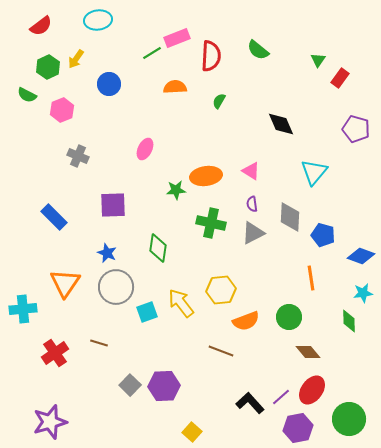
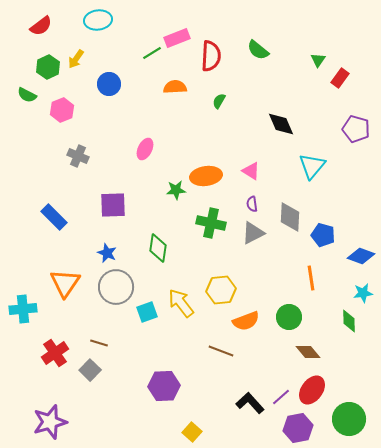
cyan triangle at (314, 172): moved 2 px left, 6 px up
gray square at (130, 385): moved 40 px left, 15 px up
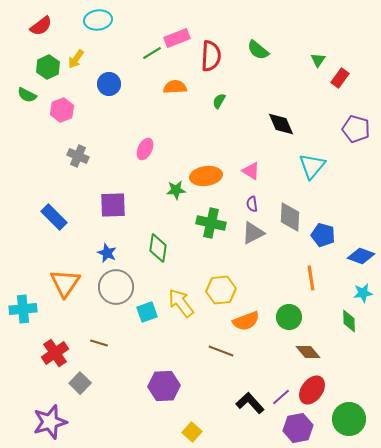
gray square at (90, 370): moved 10 px left, 13 px down
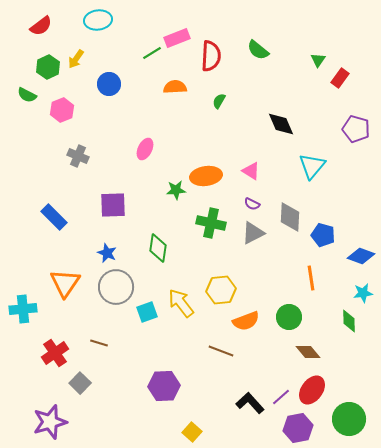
purple semicircle at (252, 204): rotated 56 degrees counterclockwise
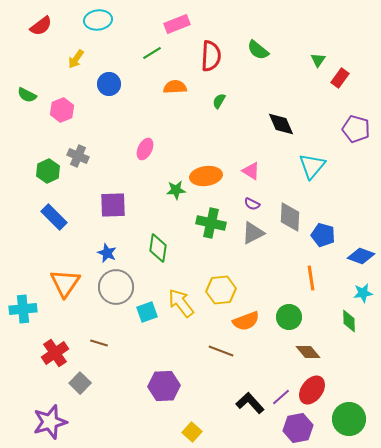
pink rectangle at (177, 38): moved 14 px up
green hexagon at (48, 67): moved 104 px down
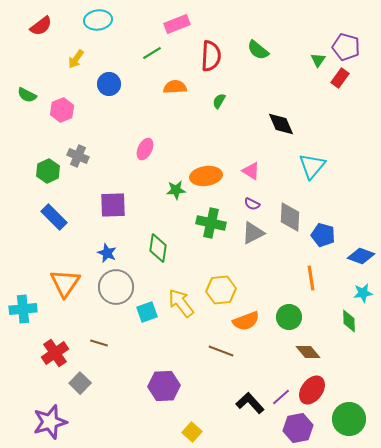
purple pentagon at (356, 129): moved 10 px left, 82 px up
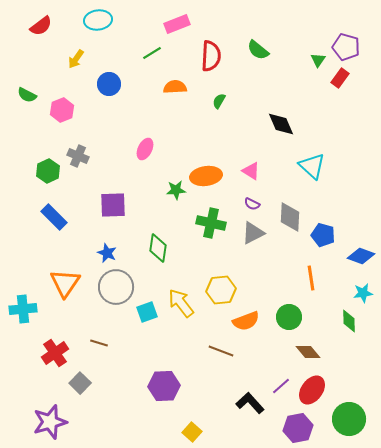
cyan triangle at (312, 166): rotated 28 degrees counterclockwise
purple line at (281, 397): moved 11 px up
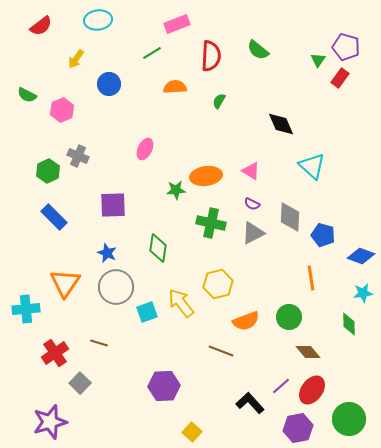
yellow hexagon at (221, 290): moved 3 px left, 6 px up; rotated 8 degrees counterclockwise
cyan cross at (23, 309): moved 3 px right
green diamond at (349, 321): moved 3 px down
